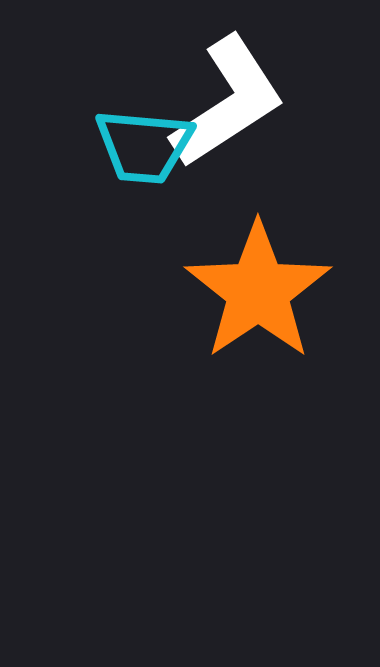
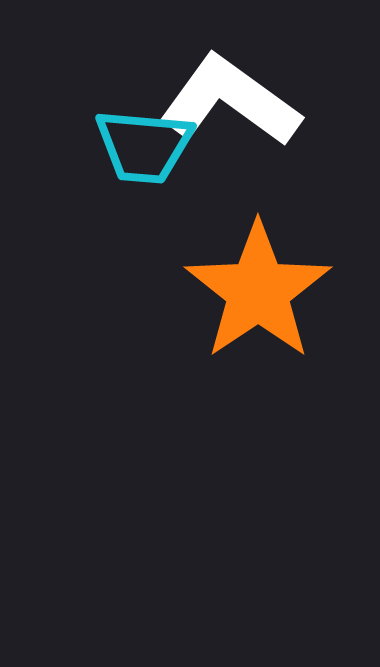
white L-shape: moved 2 px right, 1 px up; rotated 111 degrees counterclockwise
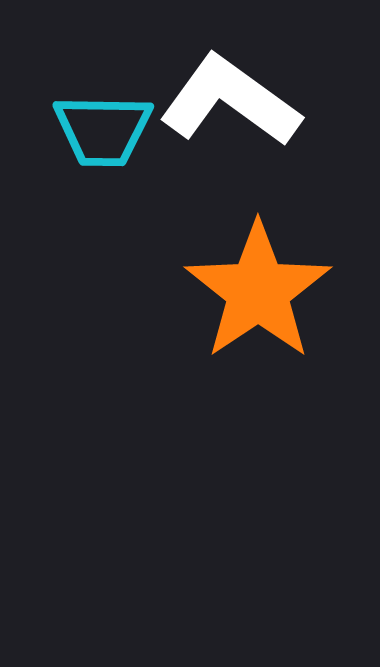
cyan trapezoid: moved 41 px left, 16 px up; rotated 4 degrees counterclockwise
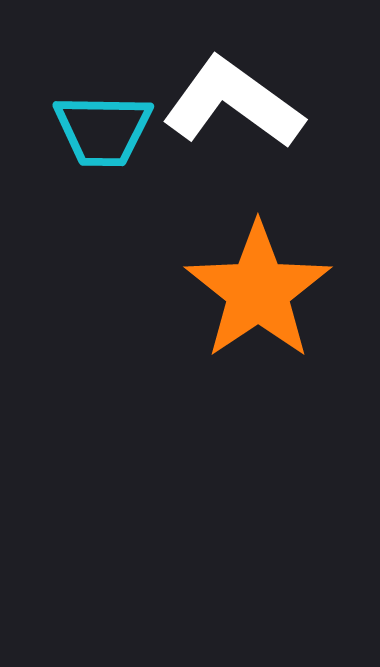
white L-shape: moved 3 px right, 2 px down
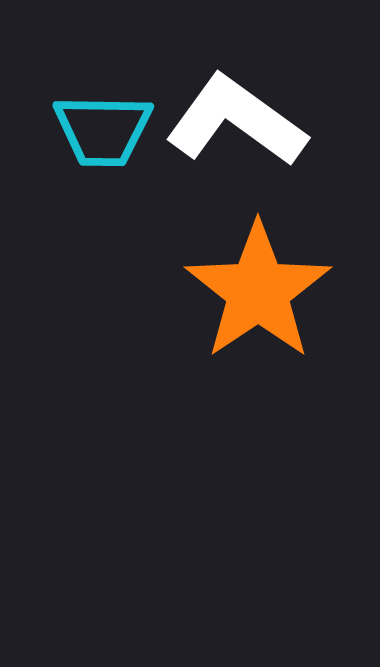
white L-shape: moved 3 px right, 18 px down
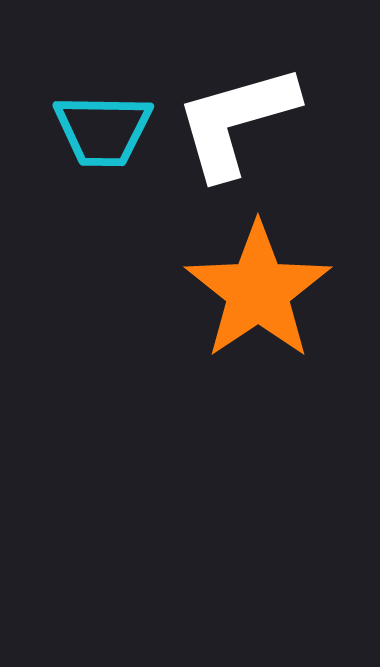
white L-shape: rotated 52 degrees counterclockwise
